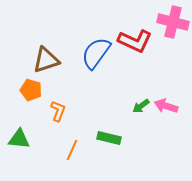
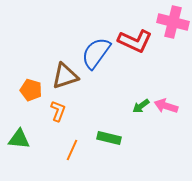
brown triangle: moved 19 px right, 16 px down
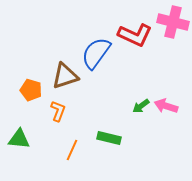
red L-shape: moved 6 px up
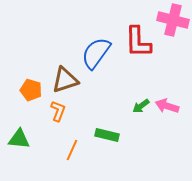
pink cross: moved 2 px up
red L-shape: moved 3 px right, 7 px down; rotated 64 degrees clockwise
brown triangle: moved 4 px down
pink arrow: moved 1 px right
green rectangle: moved 2 px left, 3 px up
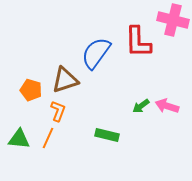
orange line: moved 24 px left, 12 px up
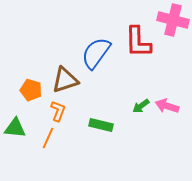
green rectangle: moved 6 px left, 10 px up
green triangle: moved 4 px left, 11 px up
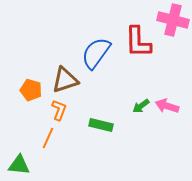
orange L-shape: moved 1 px right, 1 px up
green triangle: moved 4 px right, 37 px down
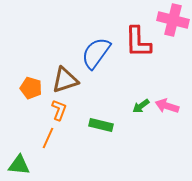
orange pentagon: moved 2 px up
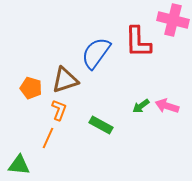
green rectangle: rotated 15 degrees clockwise
